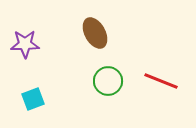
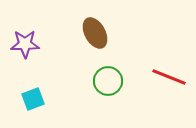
red line: moved 8 px right, 4 px up
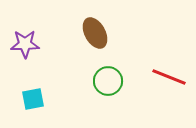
cyan square: rotated 10 degrees clockwise
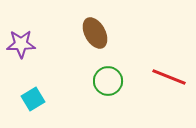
purple star: moved 4 px left
cyan square: rotated 20 degrees counterclockwise
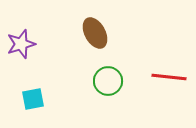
purple star: rotated 16 degrees counterclockwise
red line: rotated 16 degrees counterclockwise
cyan square: rotated 20 degrees clockwise
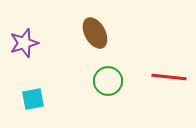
purple star: moved 3 px right, 1 px up
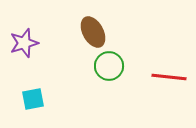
brown ellipse: moved 2 px left, 1 px up
green circle: moved 1 px right, 15 px up
